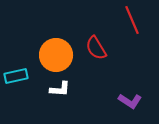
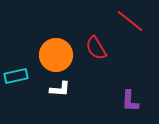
red line: moved 2 px left, 1 px down; rotated 28 degrees counterclockwise
purple L-shape: rotated 60 degrees clockwise
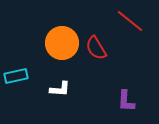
orange circle: moved 6 px right, 12 px up
purple L-shape: moved 4 px left
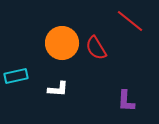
white L-shape: moved 2 px left
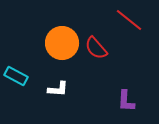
red line: moved 1 px left, 1 px up
red semicircle: rotated 10 degrees counterclockwise
cyan rectangle: rotated 40 degrees clockwise
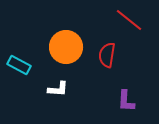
orange circle: moved 4 px right, 4 px down
red semicircle: moved 11 px right, 7 px down; rotated 50 degrees clockwise
cyan rectangle: moved 3 px right, 11 px up
